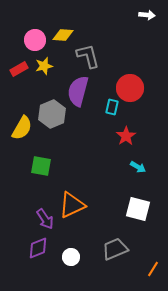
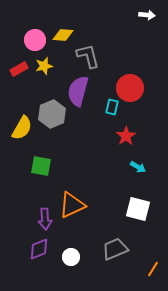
purple arrow: rotated 30 degrees clockwise
purple diamond: moved 1 px right, 1 px down
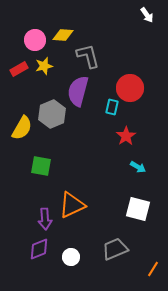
white arrow: rotated 49 degrees clockwise
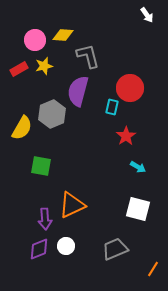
white circle: moved 5 px left, 11 px up
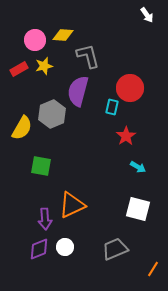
white circle: moved 1 px left, 1 px down
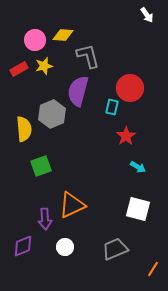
yellow semicircle: moved 2 px right, 1 px down; rotated 35 degrees counterclockwise
green square: rotated 30 degrees counterclockwise
purple diamond: moved 16 px left, 3 px up
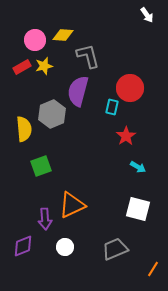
red rectangle: moved 3 px right, 2 px up
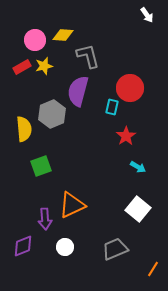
white square: rotated 25 degrees clockwise
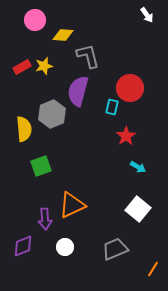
pink circle: moved 20 px up
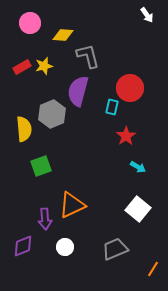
pink circle: moved 5 px left, 3 px down
